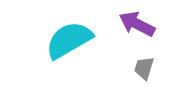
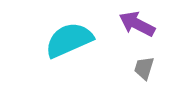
cyan semicircle: rotated 6 degrees clockwise
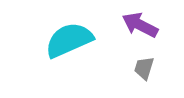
purple arrow: moved 3 px right, 1 px down
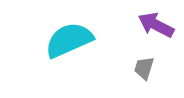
purple arrow: moved 16 px right
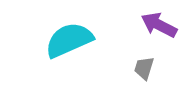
purple arrow: moved 3 px right
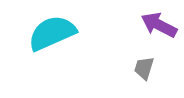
cyan semicircle: moved 17 px left, 7 px up
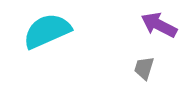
cyan semicircle: moved 5 px left, 2 px up
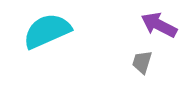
gray trapezoid: moved 2 px left, 6 px up
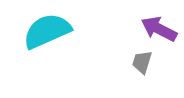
purple arrow: moved 4 px down
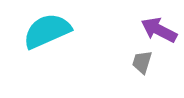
purple arrow: moved 1 px down
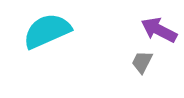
gray trapezoid: rotated 10 degrees clockwise
